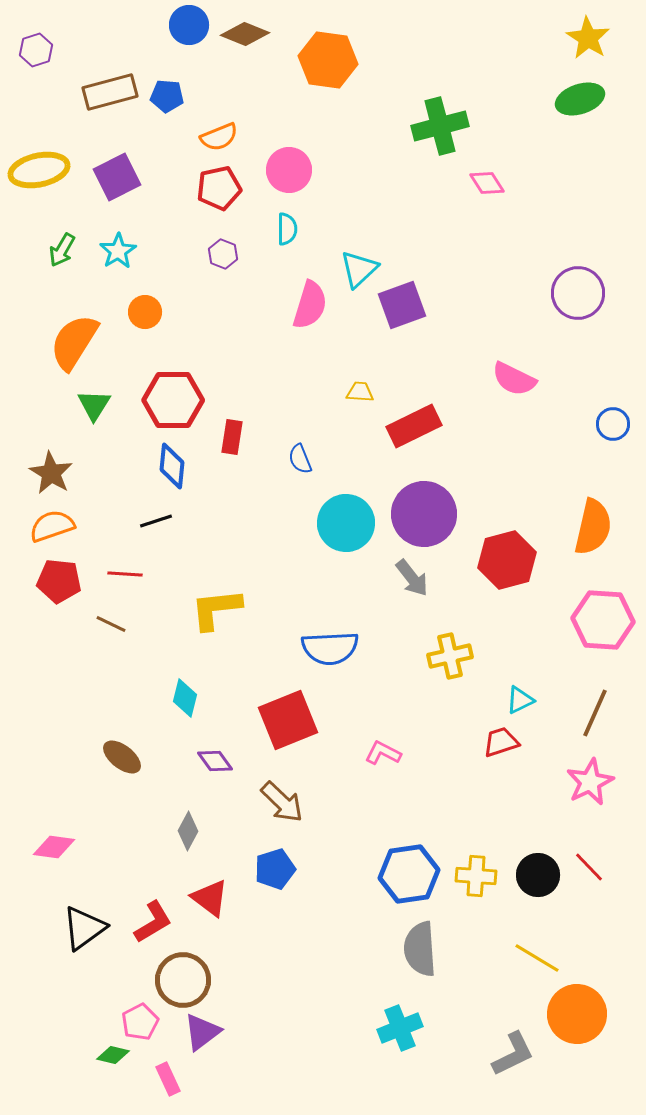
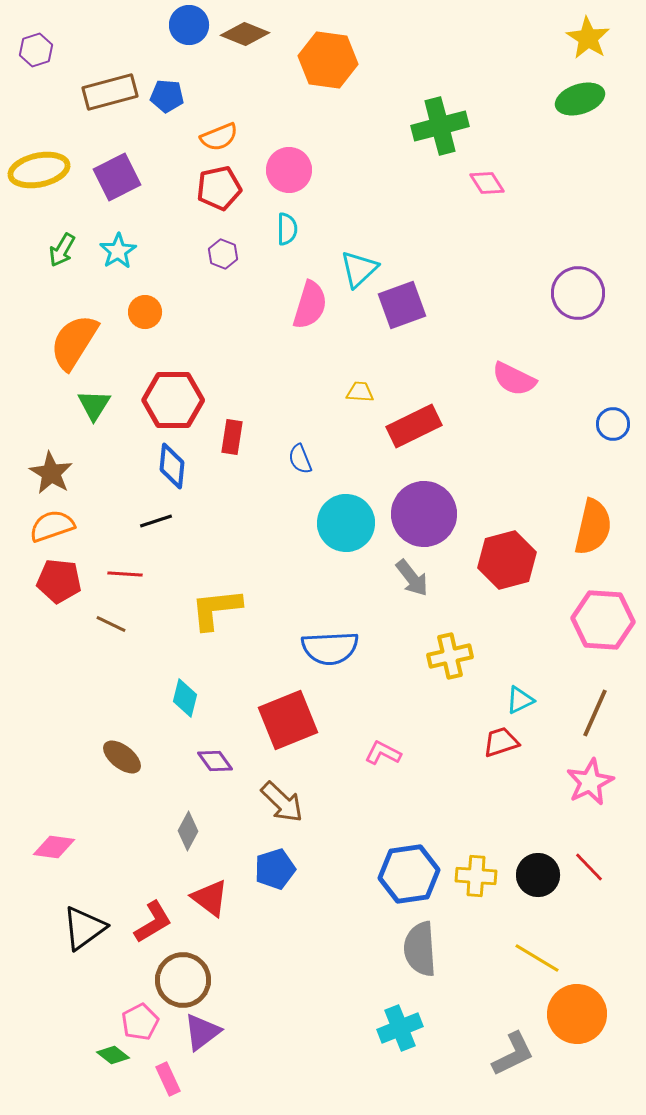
green diamond at (113, 1055): rotated 24 degrees clockwise
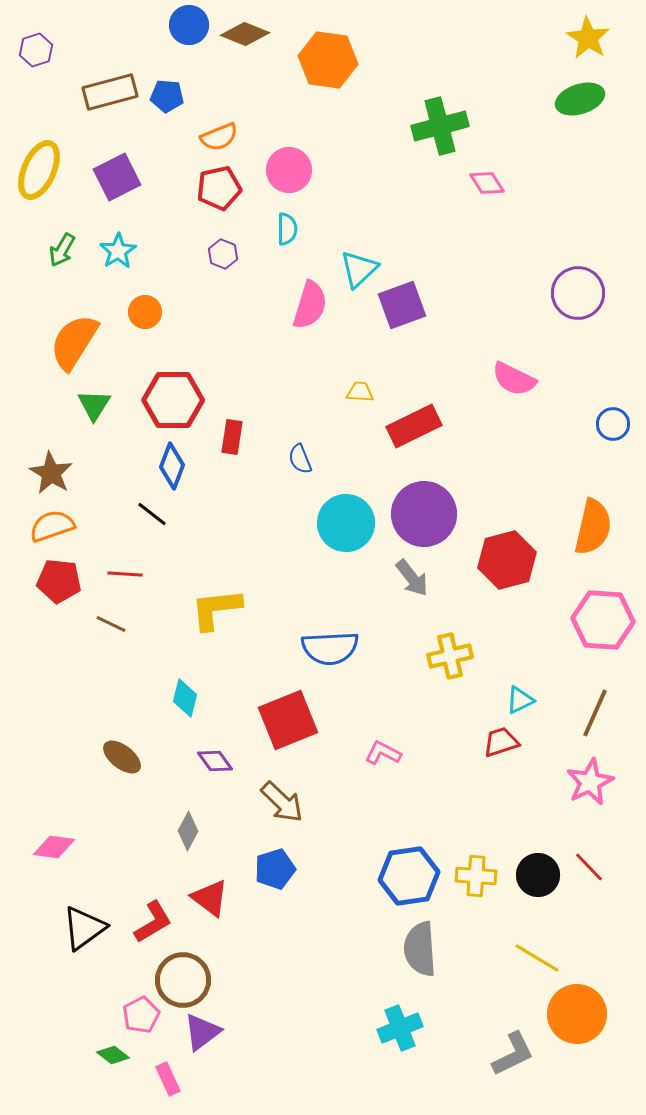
yellow ellipse at (39, 170): rotated 54 degrees counterclockwise
blue diamond at (172, 466): rotated 15 degrees clockwise
black line at (156, 521): moved 4 px left, 7 px up; rotated 56 degrees clockwise
blue hexagon at (409, 874): moved 2 px down
pink pentagon at (140, 1022): moved 1 px right, 7 px up
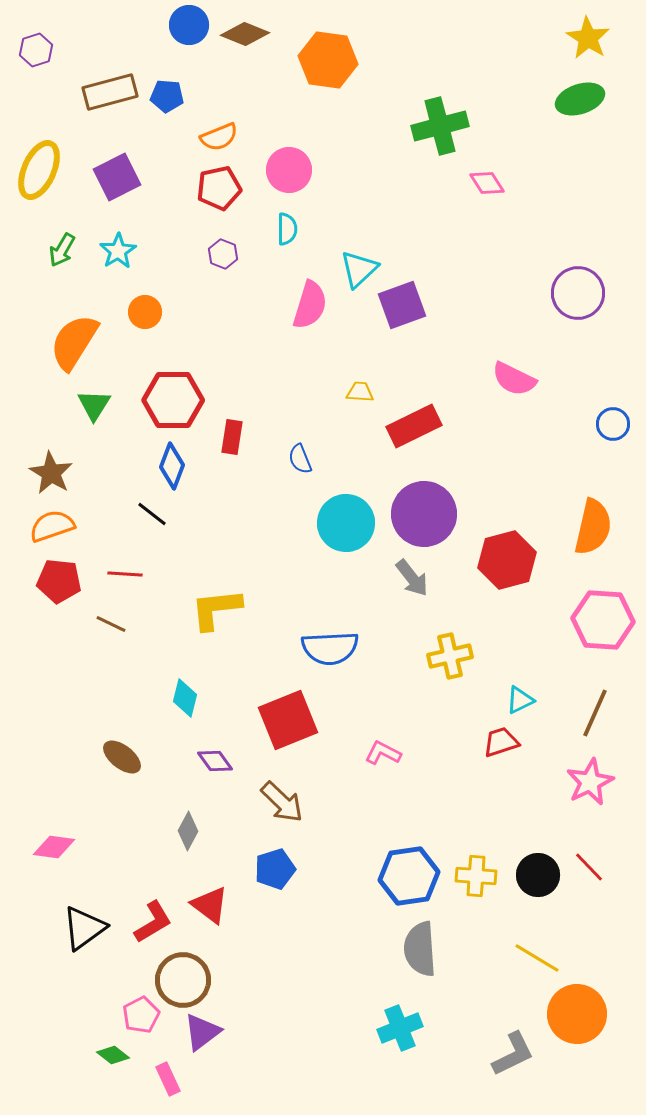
red triangle at (210, 898): moved 7 px down
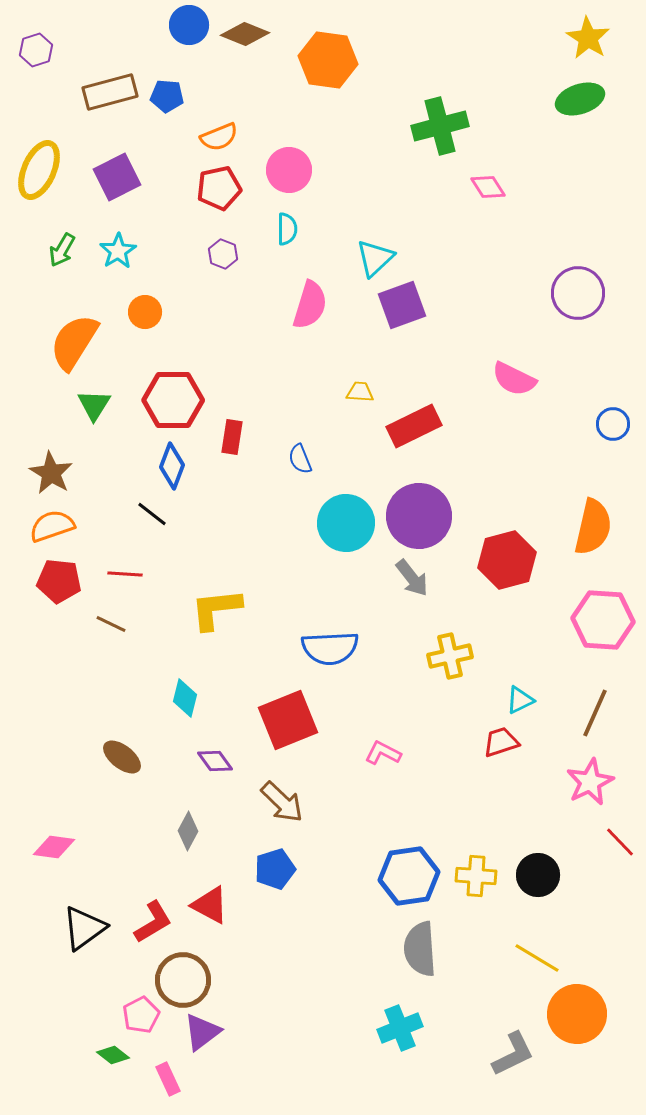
pink diamond at (487, 183): moved 1 px right, 4 px down
cyan triangle at (359, 269): moved 16 px right, 11 px up
purple circle at (424, 514): moved 5 px left, 2 px down
red line at (589, 867): moved 31 px right, 25 px up
red triangle at (210, 905): rotated 9 degrees counterclockwise
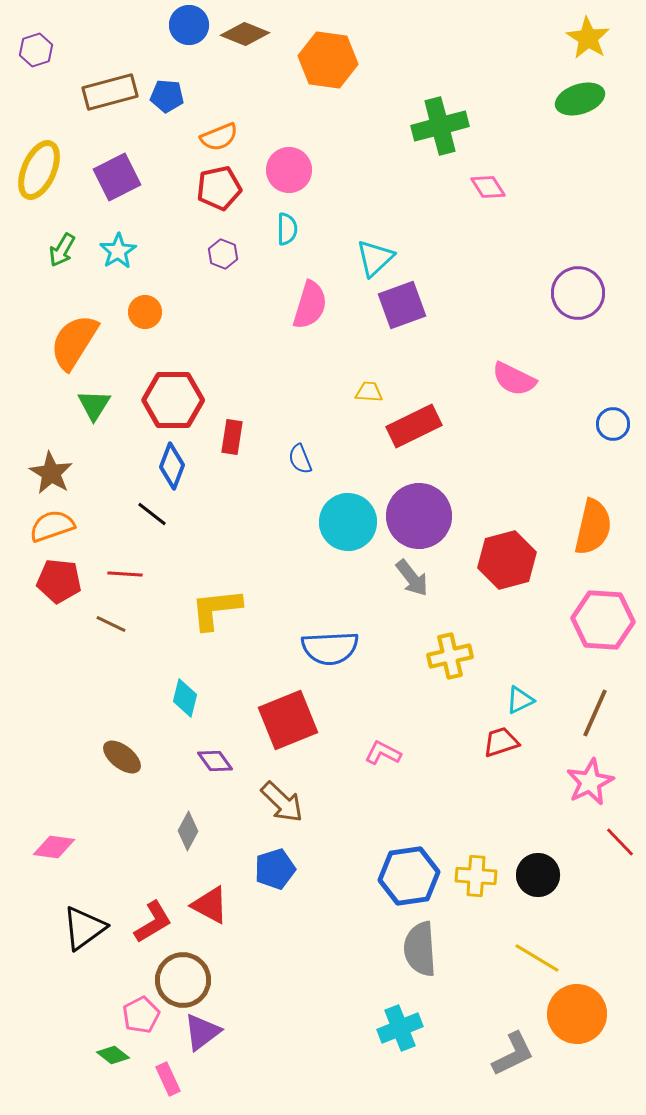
yellow trapezoid at (360, 392): moved 9 px right
cyan circle at (346, 523): moved 2 px right, 1 px up
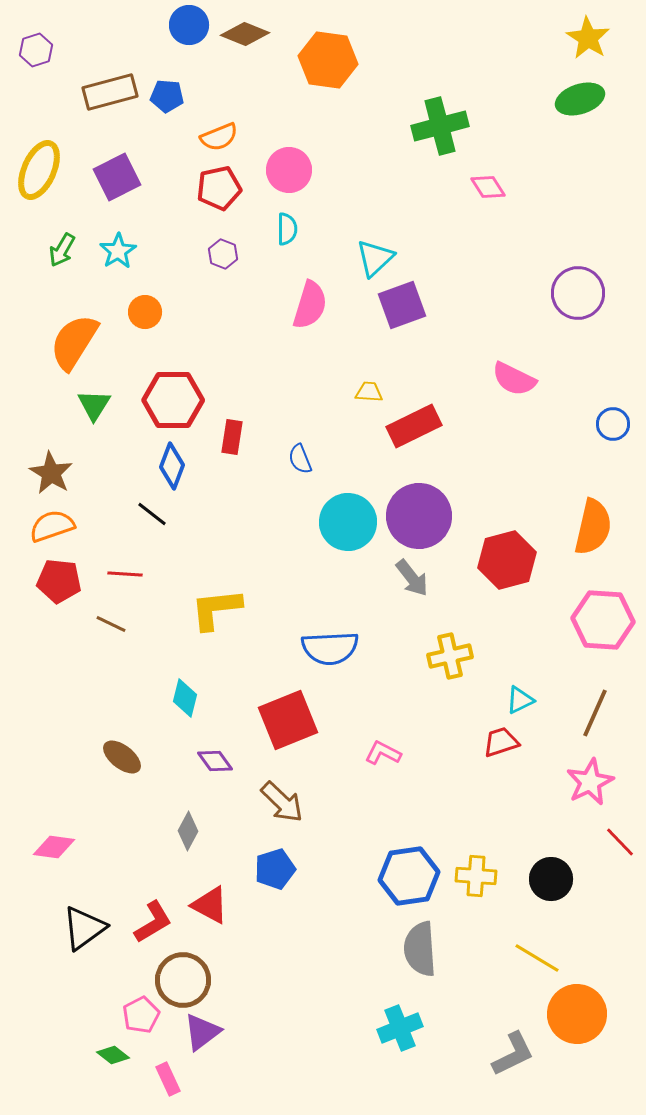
black circle at (538, 875): moved 13 px right, 4 px down
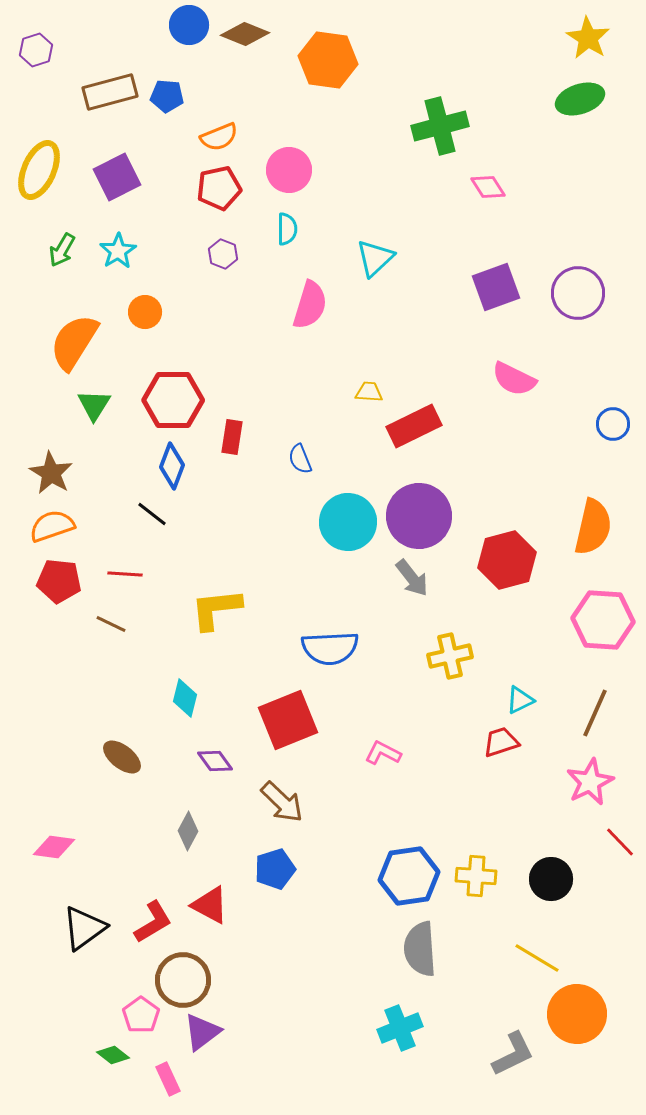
purple square at (402, 305): moved 94 px right, 18 px up
pink pentagon at (141, 1015): rotated 9 degrees counterclockwise
